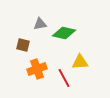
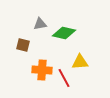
orange cross: moved 5 px right, 1 px down; rotated 24 degrees clockwise
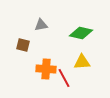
gray triangle: moved 1 px right, 1 px down
green diamond: moved 17 px right
yellow triangle: moved 2 px right
orange cross: moved 4 px right, 1 px up
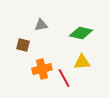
orange cross: moved 4 px left; rotated 18 degrees counterclockwise
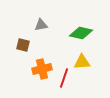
red line: rotated 48 degrees clockwise
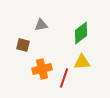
green diamond: rotated 50 degrees counterclockwise
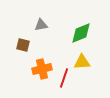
green diamond: rotated 15 degrees clockwise
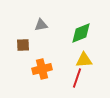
brown square: rotated 16 degrees counterclockwise
yellow triangle: moved 2 px right, 2 px up
red line: moved 13 px right
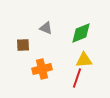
gray triangle: moved 5 px right, 3 px down; rotated 32 degrees clockwise
